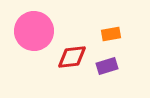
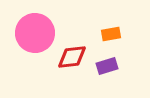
pink circle: moved 1 px right, 2 px down
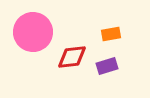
pink circle: moved 2 px left, 1 px up
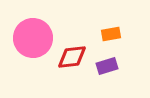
pink circle: moved 6 px down
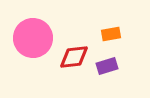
red diamond: moved 2 px right
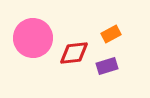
orange rectangle: rotated 18 degrees counterclockwise
red diamond: moved 4 px up
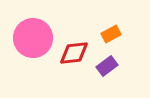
purple rectangle: rotated 20 degrees counterclockwise
